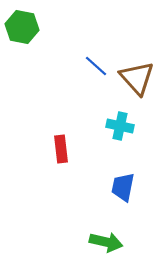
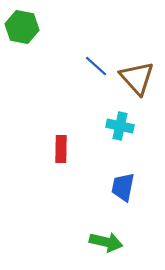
red rectangle: rotated 8 degrees clockwise
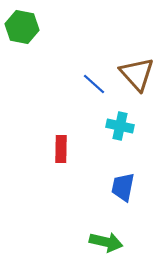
blue line: moved 2 px left, 18 px down
brown triangle: moved 4 px up
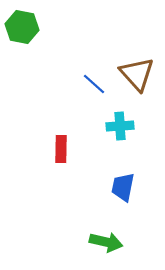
cyan cross: rotated 16 degrees counterclockwise
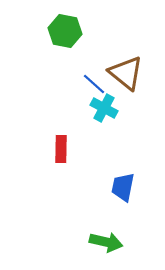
green hexagon: moved 43 px right, 4 px down
brown triangle: moved 11 px left, 1 px up; rotated 9 degrees counterclockwise
cyan cross: moved 16 px left, 18 px up; rotated 32 degrees clockwise
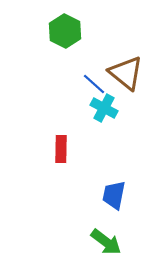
green hexagon: rotated 16 degrees clockwise
blue trapezoid: moved 9 px left, 8 px down
green arrow: rotated 24 degrees clockwise
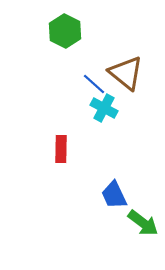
blue trapezoid: rotated 36 degrees counterclockwise
green arrow: moved 37 px right, 19 px up
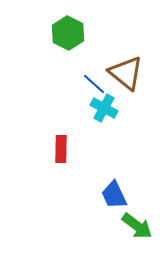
green hexagon: moved 3 px right, 2 px down
green arrow: moved 6 px left, 3 px down
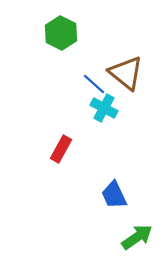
green hexagon: moved 7 px left
red rectangle: rotated 28 degrees clockwise
green arrow: moved 11 px down; rotated 72 degrees counterclockwise
